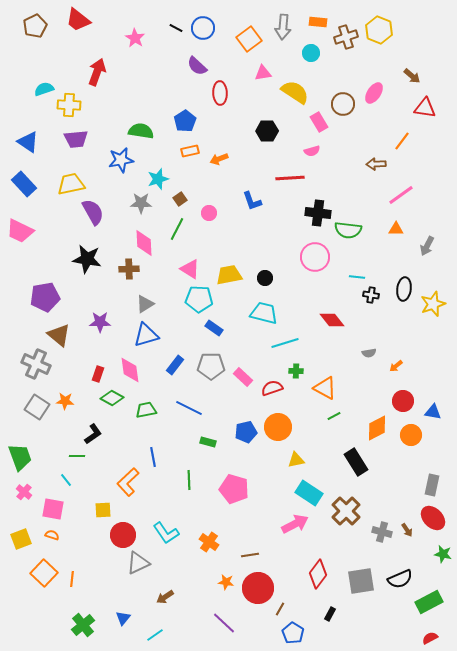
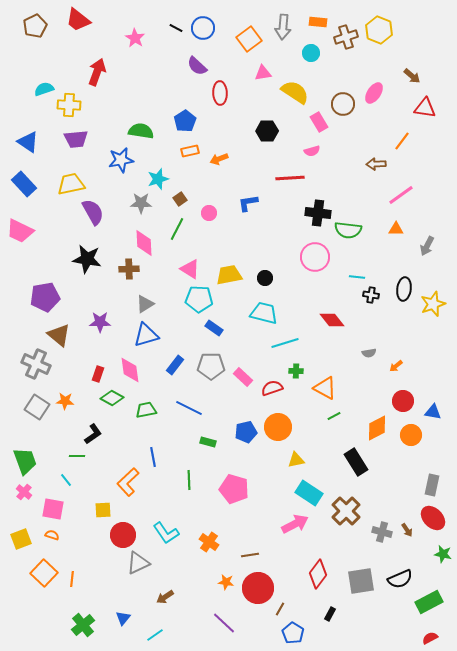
blue L-shape at (252, 201): moved 4 px left, 2 px down; rotated 100 degrees clockwise
green trapezoid at (20, 457): moved 5 px right, 4 px down
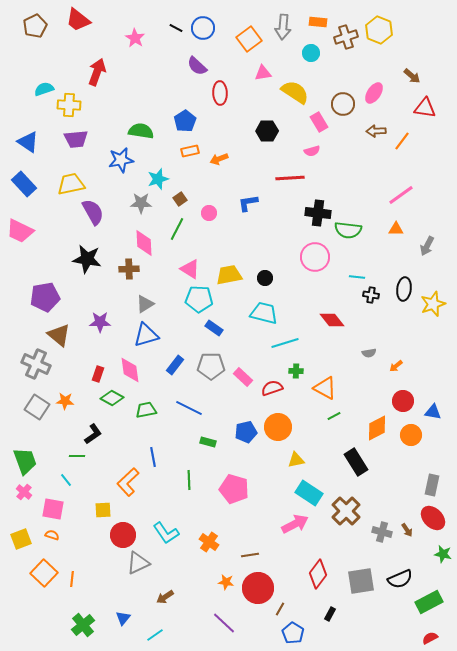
brown arrow at (376, 164): moved 33 px up
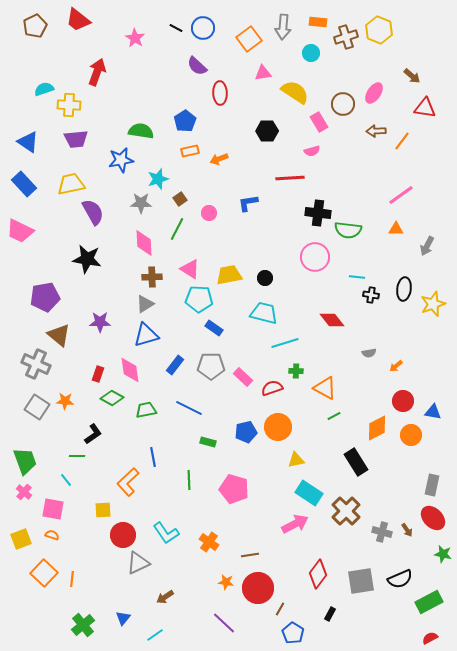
brown cross at (129, 269): moved 23 px right, 8 px down
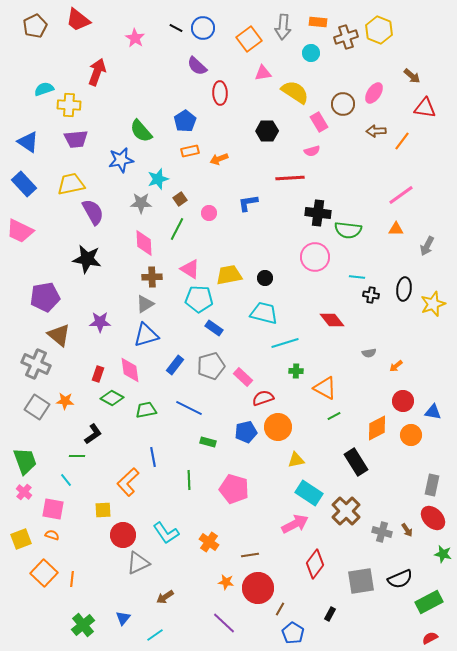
green semicircle at (141, 131): rotated 140 degrees counterclockwise
gray pentagon at (211, 366): rotated 16 degrees counterclockwise
red semicircle at (272, 388): moved 9 px left, 10 px down
red diamond at (318, 574): moved 3 px left, 10 px up
